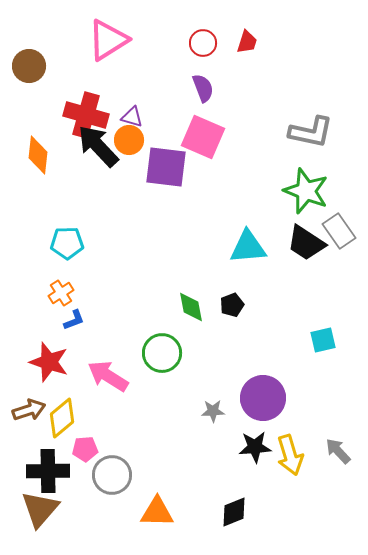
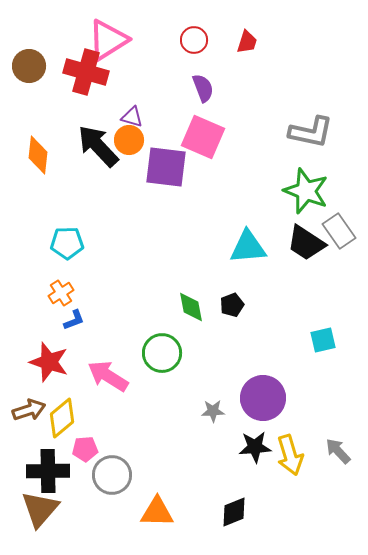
red circle: moved 9 px left, 3 px up
red cross: moved 43 px up
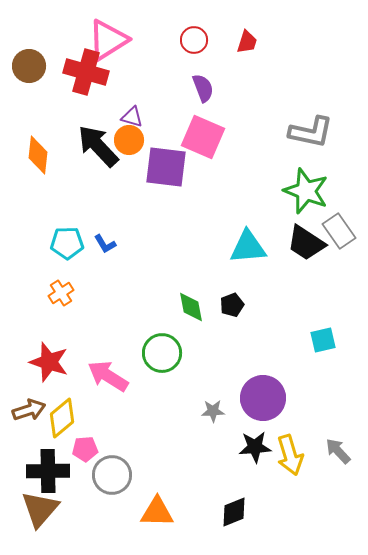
blue L-shape: moved 31 px right, 76 px up; rotated 80 degrees clockwise
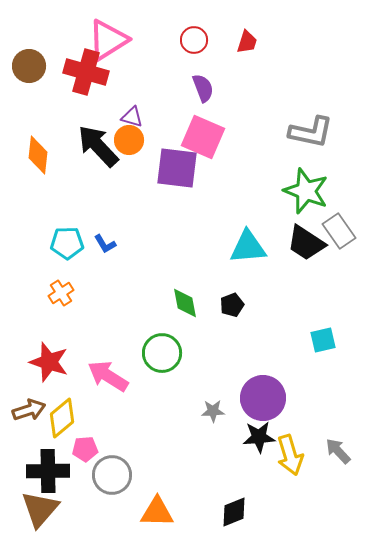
purple square: moved 11 px right, 1 px down
green diamond: moved 6 px left, 4 px up
black star: moved 4 px right, 10 px up
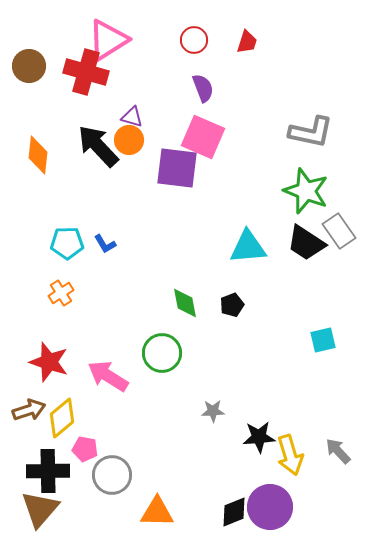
purple circle: moved 7 px right, 109 px down
pink pentagon: rotated 15 degrees clockwise
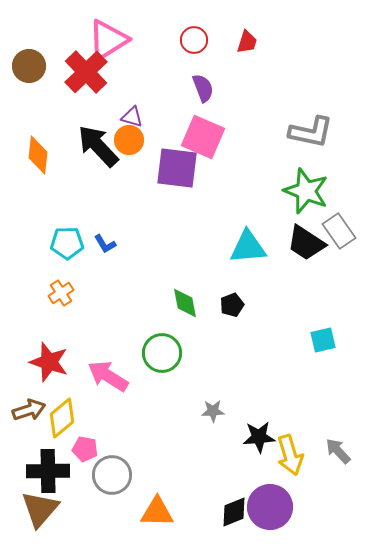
red cross: rotated 30 degrees clockwise
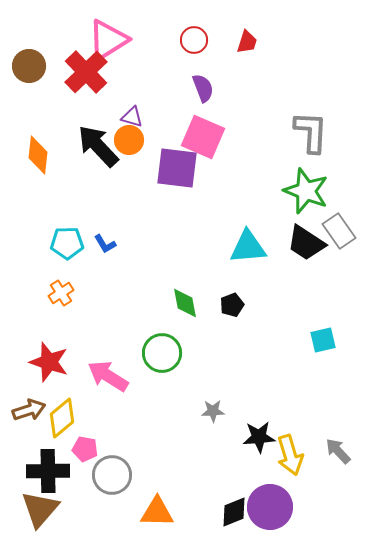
gray L-shape: rotated 99 degrees counterclockwise
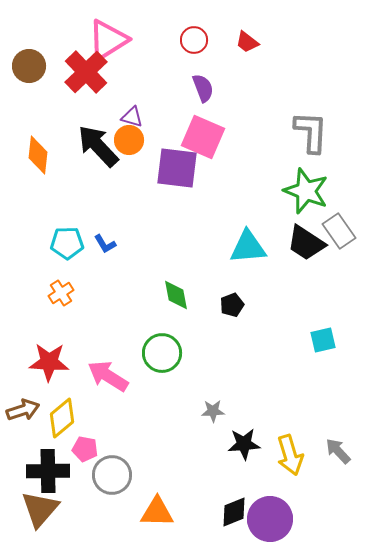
red trapezoid: rotated 110 degrees clockwise
green diamond: moved 9 px left, 8 px up
red star: rotated 15 degrees counterclockwise
brown arrow: moved 6 px left
black star: moved 15 px left, 7 px down
purple circle: moved 12 px down
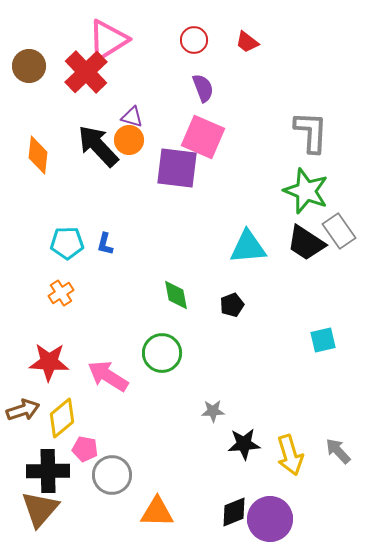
blue L-shape: rotated 45 degrees clockwise
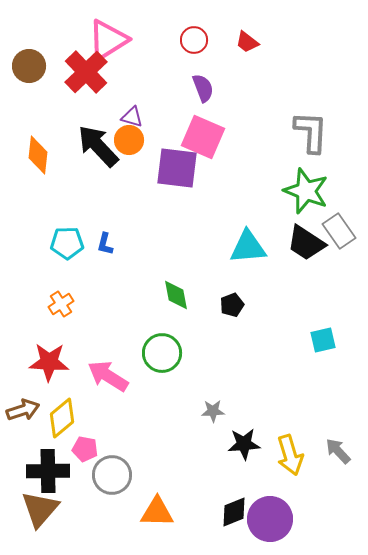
orange cross: moved 11 px down
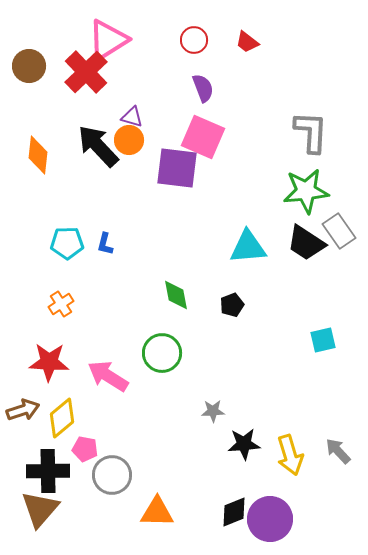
green star: rotated 27 degrees counterclockwise
